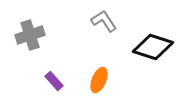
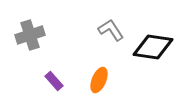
gray L-shape: moved 7 px right, 9 px down
black diamond: rotated 9 degrees counterclockwise
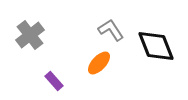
gray cross: rotated 20 degrees counterclockwise
black diamond: moved 3 px right, 1 px up; rotated 60 degrees clockwise
orange ellipse: moved 17 px up; rotated 20 degrees clockwise
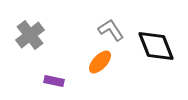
orange ellipse: moved 1 px right, 1 px up
purple rectangle: rotated 36 degrees counterclockwise
